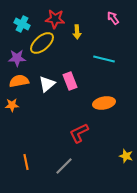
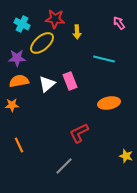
pink arrow: moved 6 px right, 5 px down
orange ellipse: moved 5 px right
orange line: moved 7 px left, 17 px up; rotated 14 degrees counterclockwise
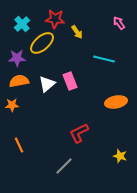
cyan cross: rotated 21 degrees clockwise
yellow arrow: rotated 32 degrees counterclockwise
orange ellipse: moved 7 px right, 1 px up
yellow star: moved 6 px left
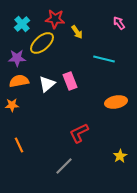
yellow star: rotated 24 degrees clockwise
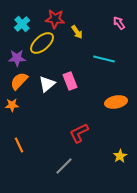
orange semicircle: rotated 36 degrees counterclockwise
